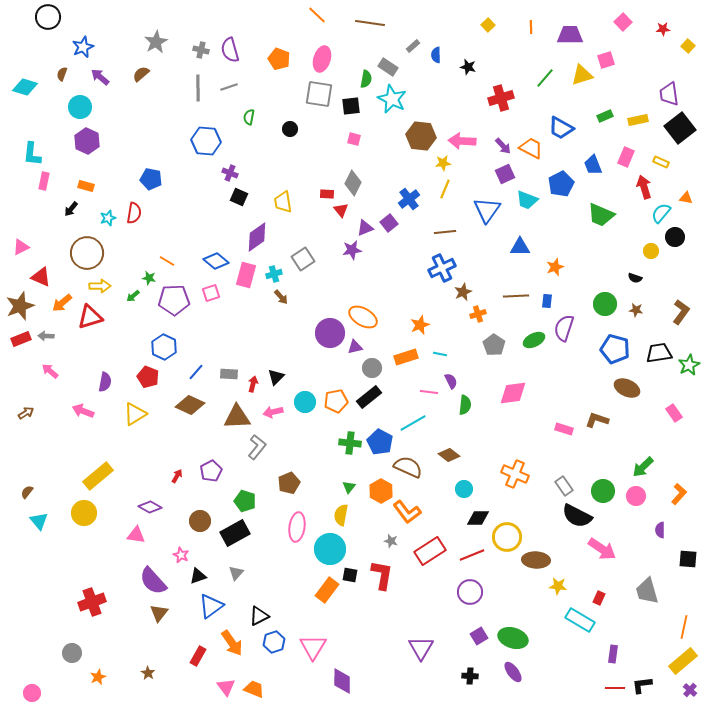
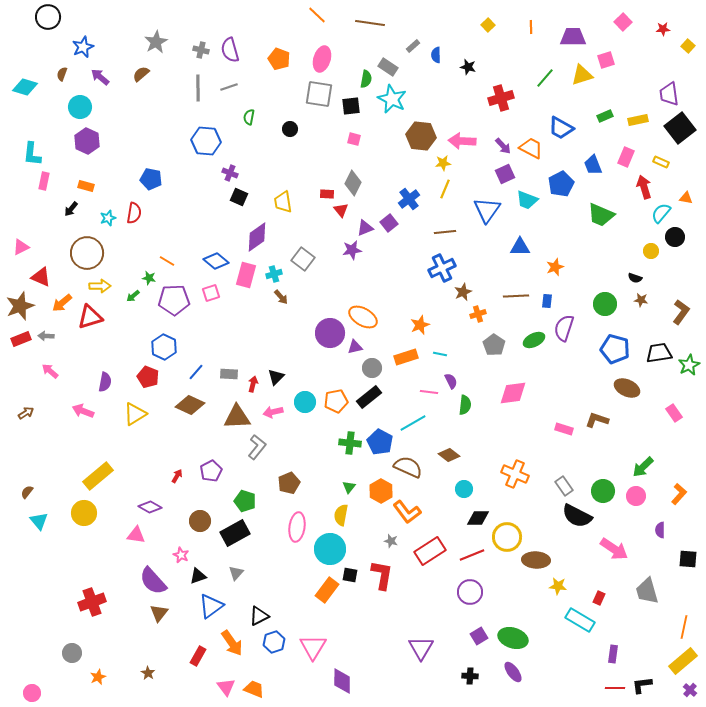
purple trapezoid at (570, 35): moved 3 px right, 2 px down
gray square at (303, 259): rotated 20 degrees counterclockwise
brown star at (636, 310): moved 5 px right, 10 px up
pink arrow at (602, 549): moved 12 px right
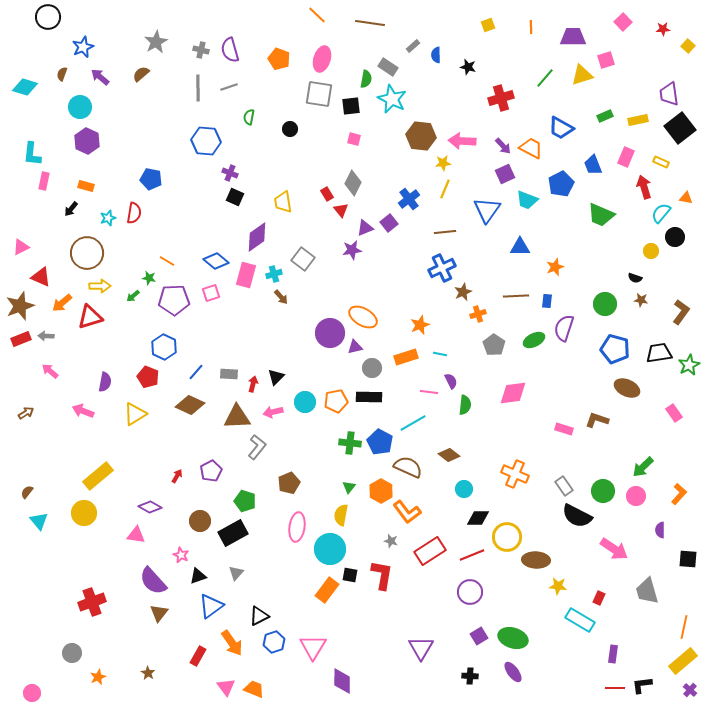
yellow square at (488, 25): rotated 24 degrees clockwise
red rectangle at (327, 194): rotated 56 degrees clockwise
black square at (239, 197): moved 4 px left
black rectangle at (369, 397): rotated 40 degrees clockwise
black rectangle at (235, 533): moved 2 px left
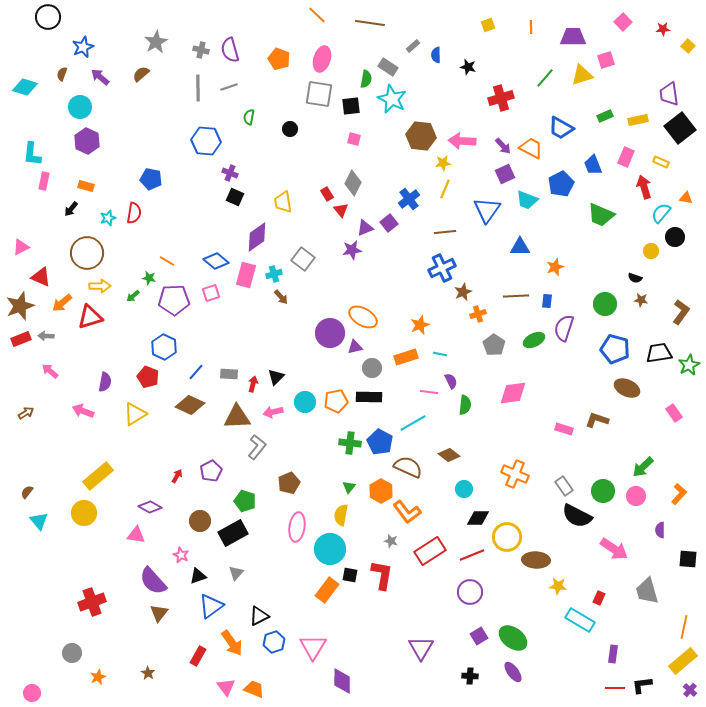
green ellipse at (513, 638): rotated 20 degrees clockwise
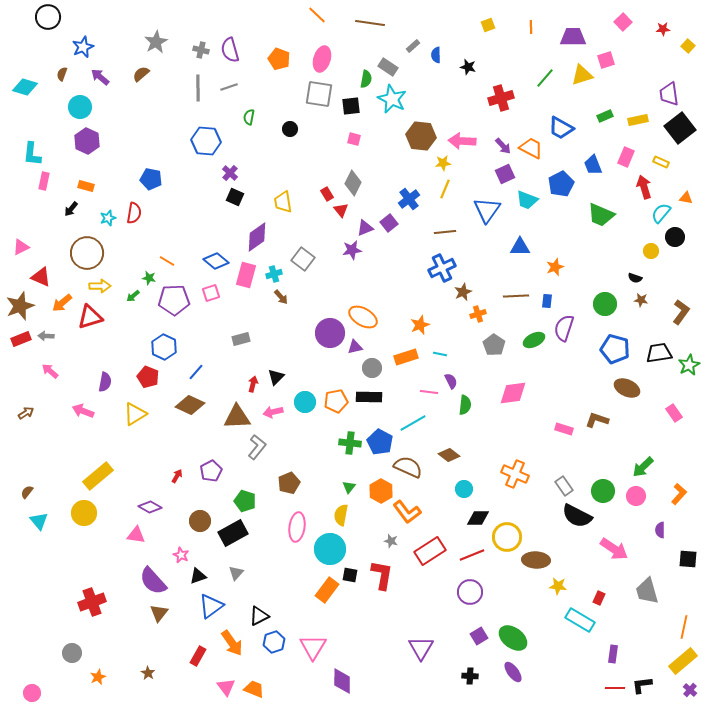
purple cross at (230, 173): rotated 21 degrees clockwise
gray rectangle at (229, 374): moved 12 px right, 35 px up; rotated 18 degrees counterclockwise
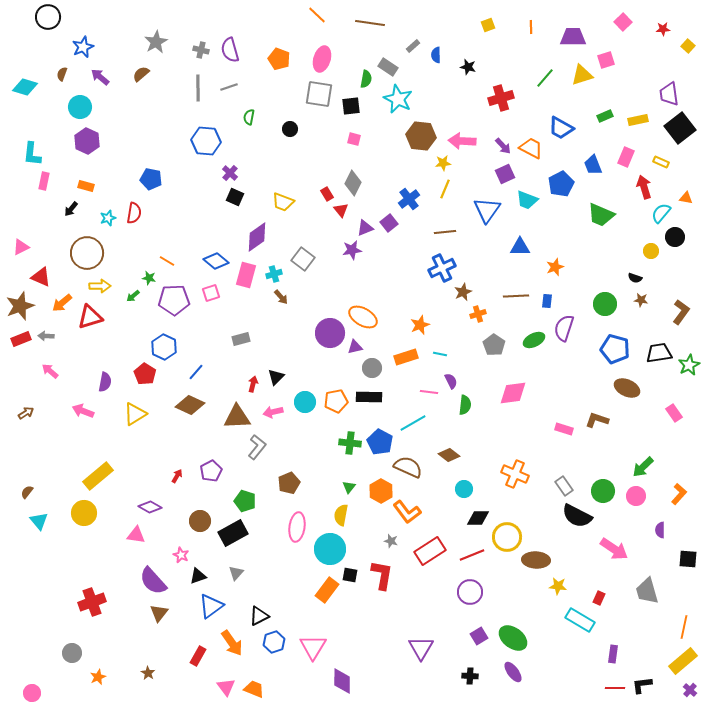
cyan star at (392, 99): moved 6 px right
yellow trapezoid at (283, 202): rotated 60 degrees counterclockwise
red pentagon at (148, 377): moved 3 px left, 3 px up; rotated 10 degrees clockwise
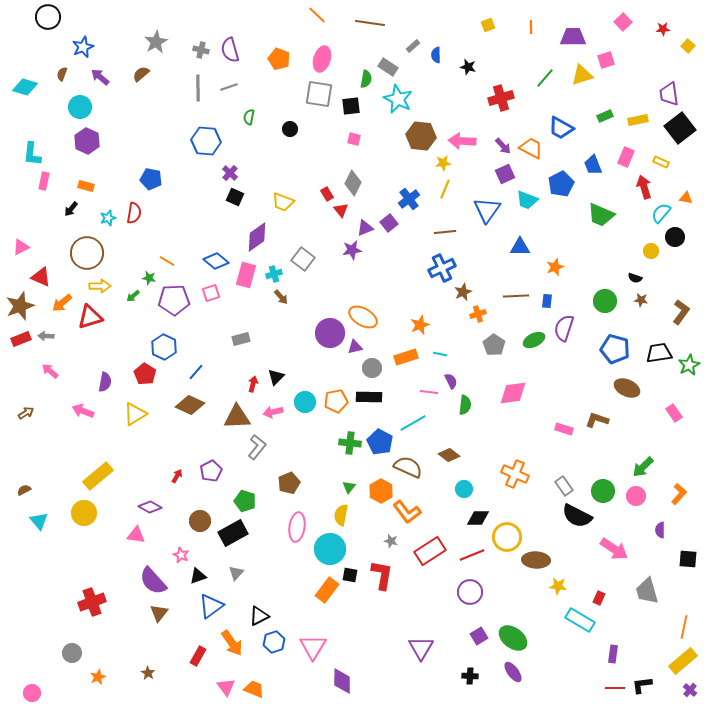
green circle at (605, 304): moved 3 px up
brown semicircle at (27, 492): moved 3 px left, 2 px up; rotated 24 degrees clockwise
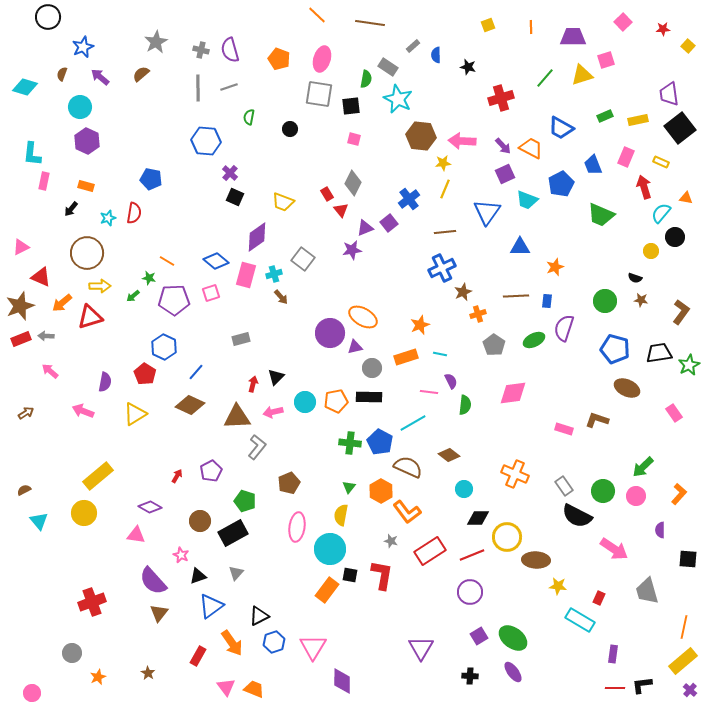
blue triangle at (487, 210): moved 2 px down
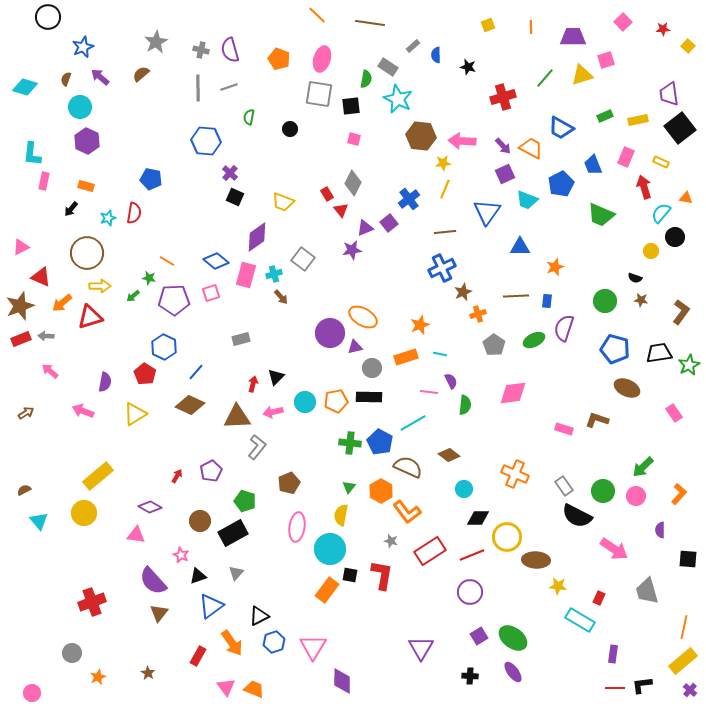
brown semicircle at (62, 74): moved 4 px right, 5 px down
red cross at (501, 98): moved 2 px right, 1 px up
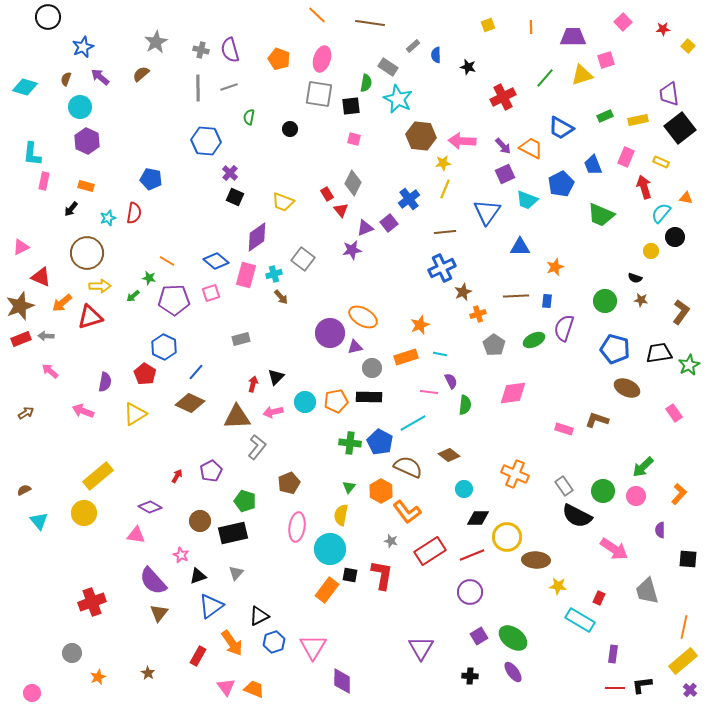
green semicircle at (366, 79): moved 4 px down
red cross at (503, 97): rotated 10 degrees counterclockwise
brown diamond at (190, 405): moved 2 px up
black rectangle at (233, 533): rotated 16 degrees clockwise
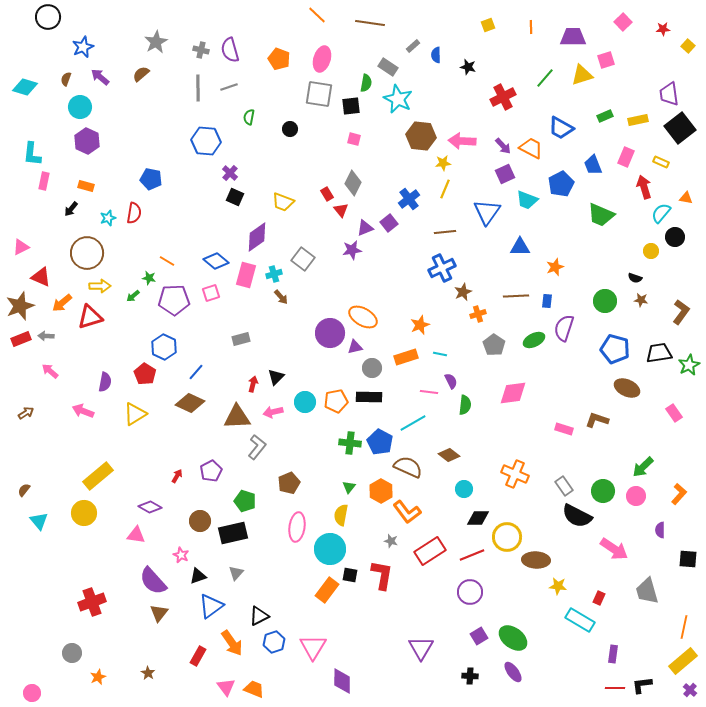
brown semicircle at (24, 490): rotated 24 degrees counterclockwise
